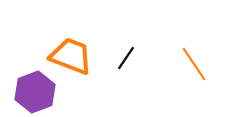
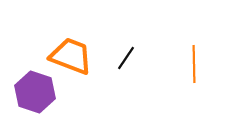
orange line: rotated 33 degrees clockwise
purple hexagon: rotated 21 degrees counterclockwise
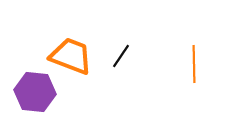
black line: moved 5 px left, 2 px up
purple hexagon: rotated 12 degrees counterclockwise
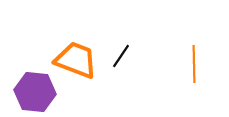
orange trapezoid: moved 5 px right, 4 px down
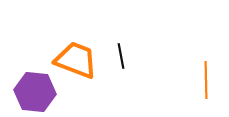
black line: rotated 45 degrees counterclockwise
orange line: moved 12 px right, 16 px down
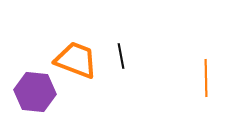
orange line: moved 2 px up
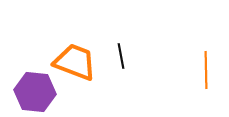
orange trapezoid: moved 1 px left, 2 px down
orange line: moved 8 px up
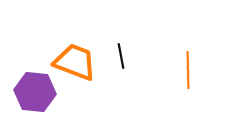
orange line: moved 18 px left
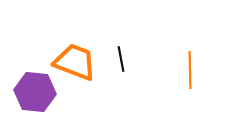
black line: moved 3 px down
orange line: moved 2 px right
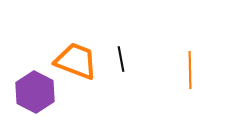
orange trapezoid: moved 1 px right, 1 px up
purple hexagon: rotated 21 degrees clockwise
